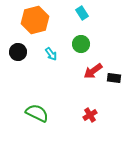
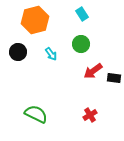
cyan rectangle: moved 1 px down
green semicircle: moved 1 px left, 1 px down
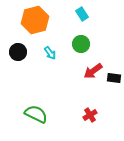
cyan arrow: moved 1 px left, 1 px up
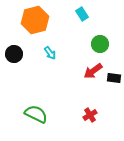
green circle: moved 19 px right
black circle: moved 4 px left, 2 px down
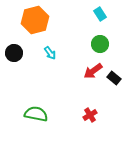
cyan rectangle: moved 18 px right
black circle: moved 1 px up
black rectangle: rotated 32 degrees clockwise
green semicircle: rotated 15 degrees counterclockwise
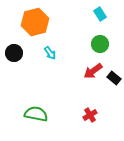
orange hexagon: moved 2 px down
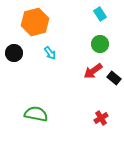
red cross: moved 11 px right, 3 px down
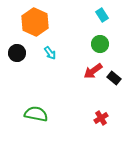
cyan rectangle: moved 2 px right, 1 px down
orange hexagon: rotated 20 degrees counterclockwise
black circle: moved 3 px right
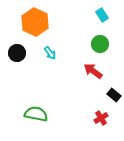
red arrow: rotated 72 degrees clockwise
black rectangle: moved 17 px down
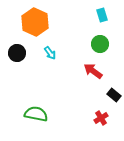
cyan rectangle: rotated 16 degrees clockwise
